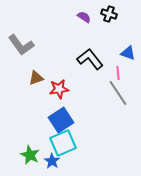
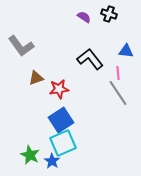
gray L-shape: moved 1 px down
blue triangle: moved 2 px left, 2 px up; rotated 14 degrees counterclockwise
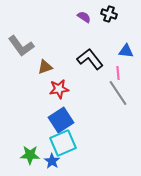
brown triangle: moved 9 px right, 11 px up
green star: rotated 24 degrees counterclockwise
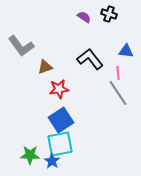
cyan square: moved 3 px left, 1 px down; rotated 12 degrees clockwise
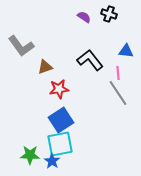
black L-shape: moved 1 px down
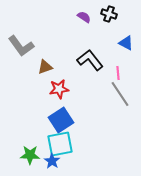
blue triangle: moved 8 px up; rotated 21 degrees clockwise
gray line: moved 2 px right, 1 px down
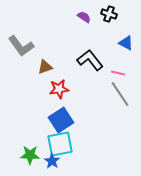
pink line: rotated 72 degrees counterclockwise
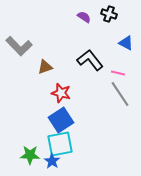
gray L-shape: moved 2 px left; rotated 8 degrees counterclockwise
red star: moved 2 px right, 4 px down; rotated 24 degrees clockwise
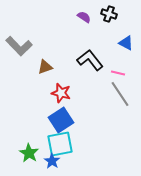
green star: moved 1 px left, 2 px up; rotated 30 degrees clockwise
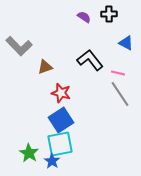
black cross: rotated 21 degrees counterclockwise
